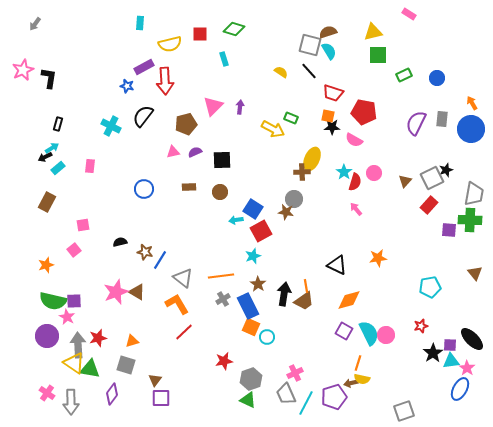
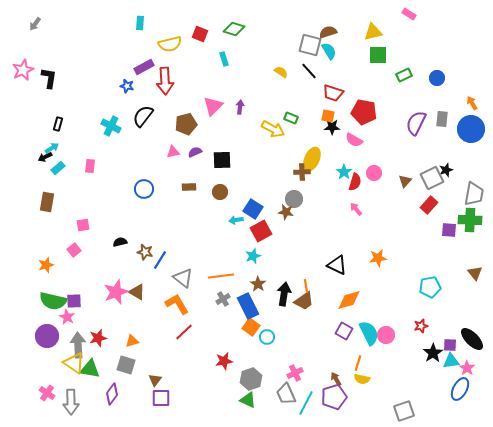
red square at (200, 34): rotated 21 degrees clockwise
brown rectangle at (47, 202): rotated 18 degrees counterclockwise
orange square at (251, 327): rotated 12 degrees clockwise
brown arrow at (351, 383): moved 15 px left, 4 px up; rotated 72 degrees clockwise
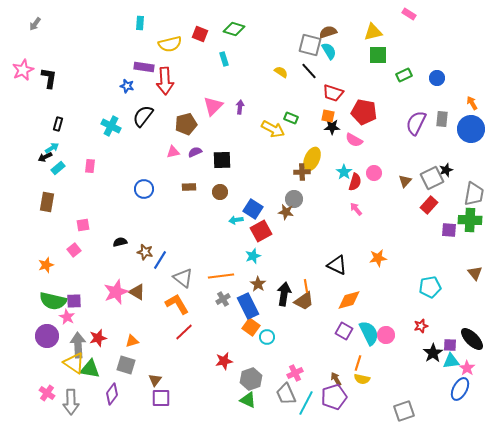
purple rectangle at (144, 67): rotated 36 degrees clockwise
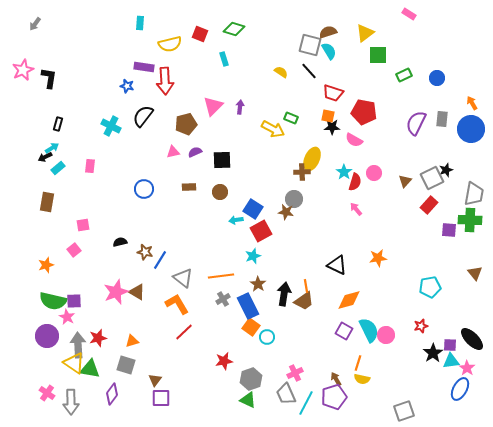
yellow triangle at (373, 32): moved 8 px left, 1 px down; rotated 24 degrees counterclockwise
cyan semicircle at (369, 333): moved 3 px up
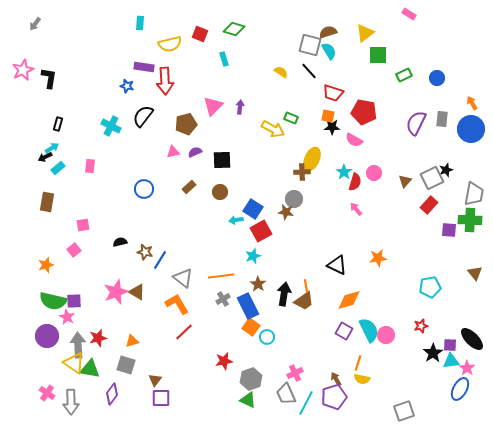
brown rectangle at (189, 187): rotated 40 degrees counterclockwise
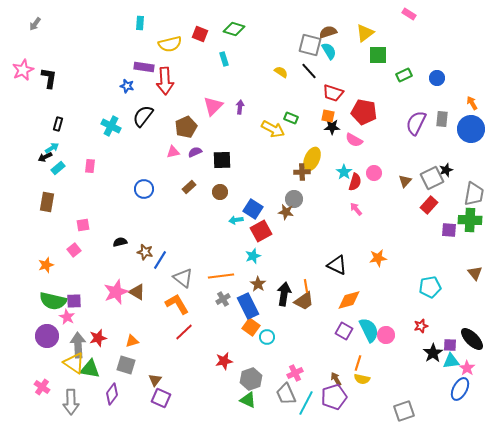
brown pentagon at (186, 124): moved 3 px down; rotated 10 degrees counterclockwise
pink cross at (47, 393): moved 5 px left, 6 px up
purple square at (161, 398): rotated 24 degrees clockwise
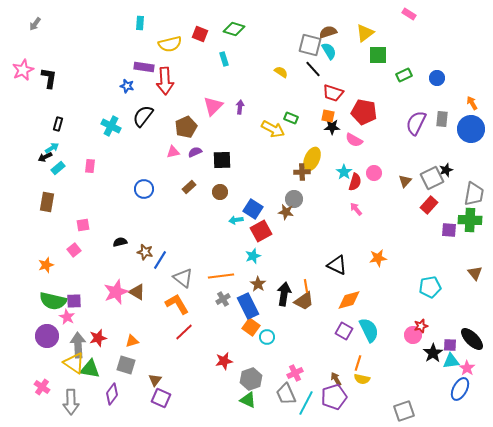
black line at (309, 71): moved 4 px right, 2 px up
pink circle at (386, 335): moved 27 px right
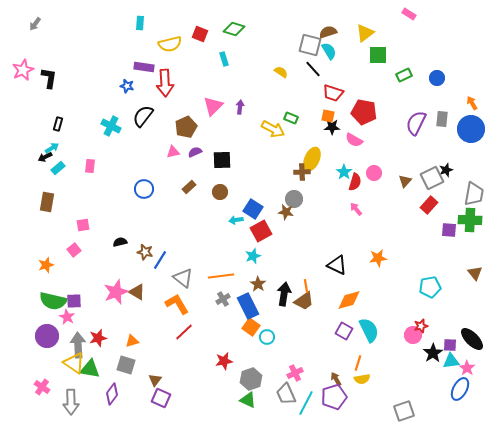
red arrow at (165, 81): moved 2 px down
yellow semicircle at (362, 379): rotated 21 degrees counterclockwise
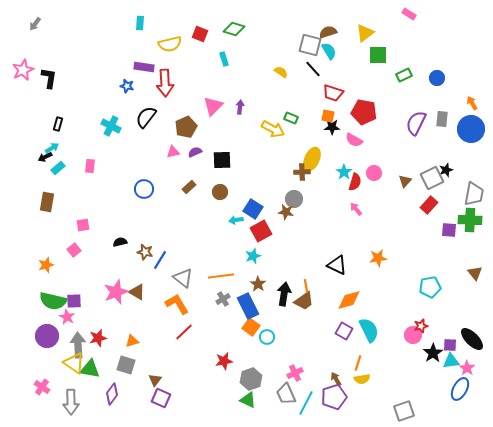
black semicircle at (143, 116): moved 3 px right, 1 px down
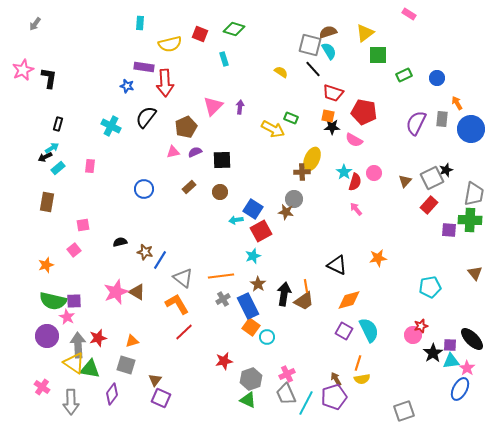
orange arrow at (472, 103): moved 15 px left
pink cross at (295, 373): moved 8 px left, 1 px down
